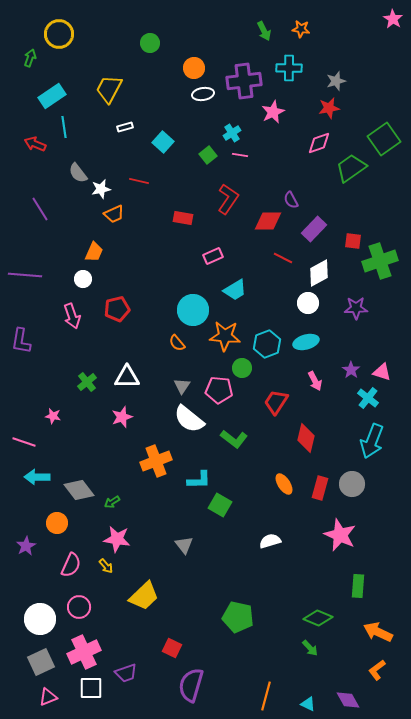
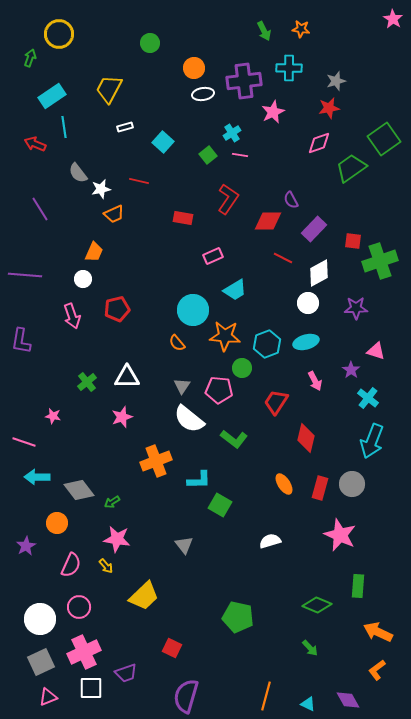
pink triangle at (382, 372): moved 6 px left, 21 px up
green diamond at (318, 618): moved 1 px left, 13 px up
purple semicircle at (191, 685): moved 5 px left, 11 px down
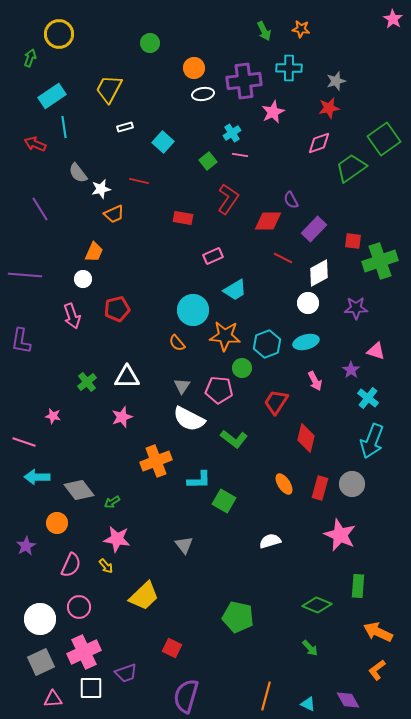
green square at (208, 155): moved 6 px down
white semicircle at (189, 419): rotated 12 degrees counterclockwise
green square at (220, 505): moved 4 px right, 4 px up
pink triangle at (48, 697): moved 5 px right, 2 px down; rotated 18 degrees clockwise
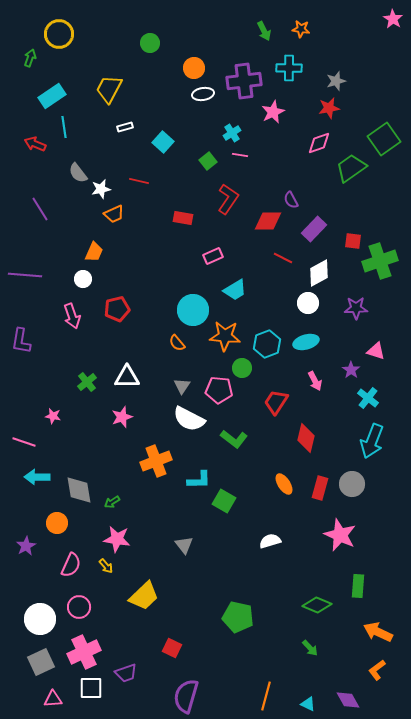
gray diamond at (79, 490): rotated 28 degrees clockwise
